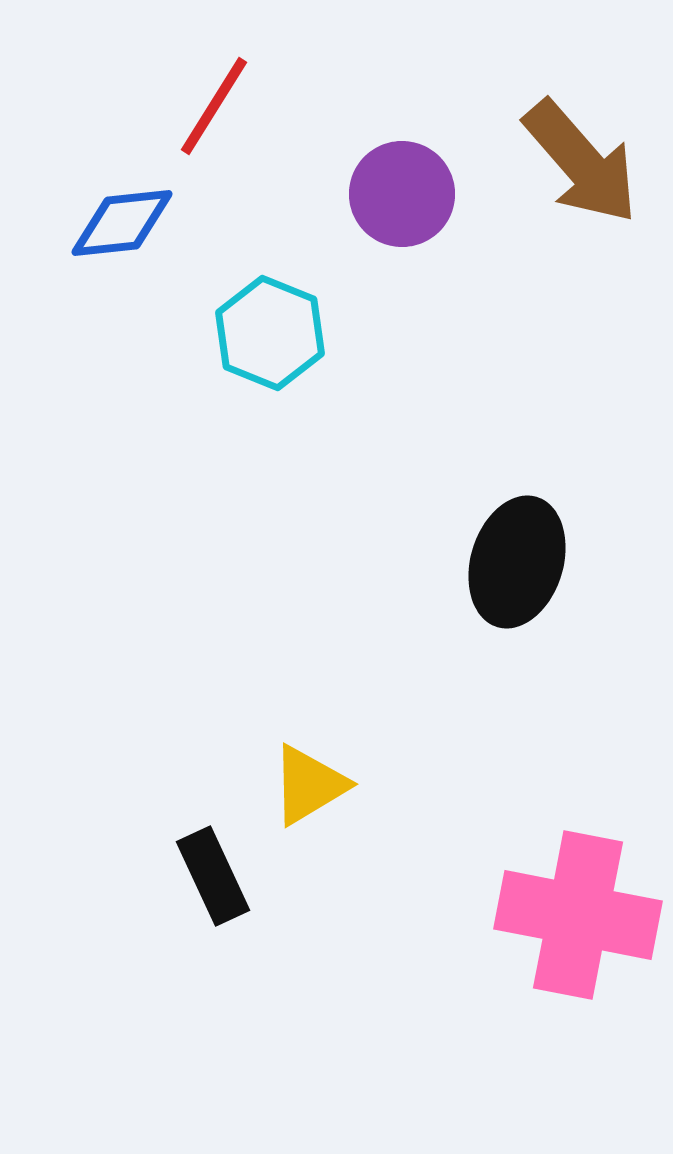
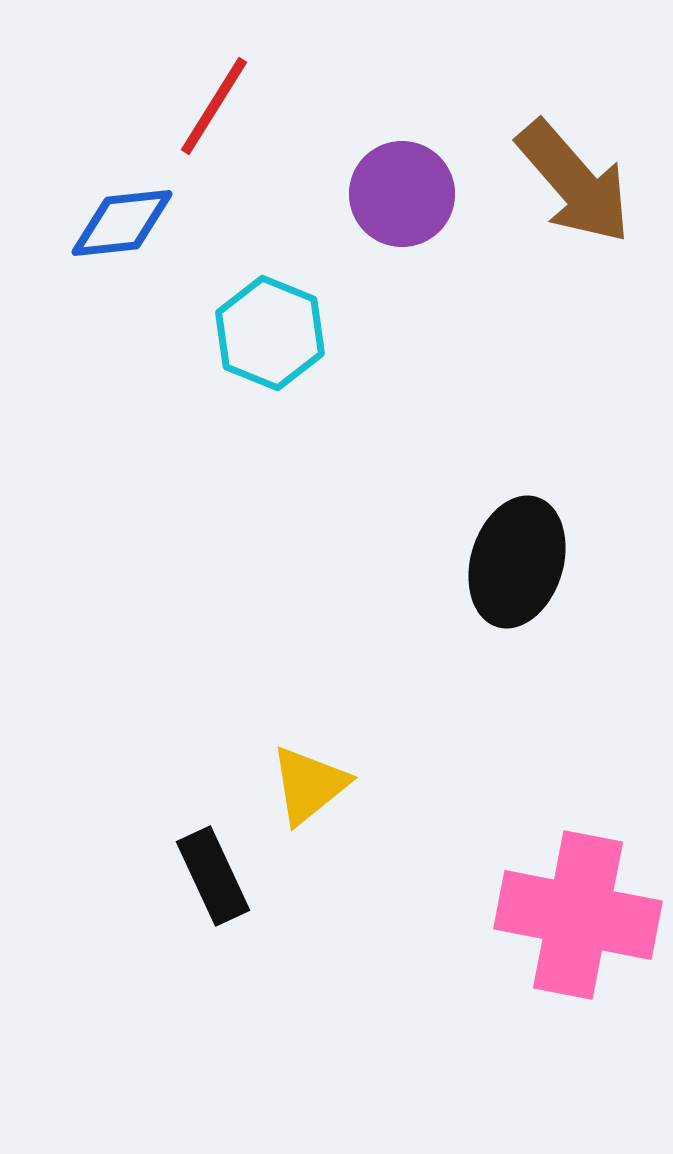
brown arrow: moved 7 px left, 20 px down
yellow triangle: rotated 8 degrees counterclockwise
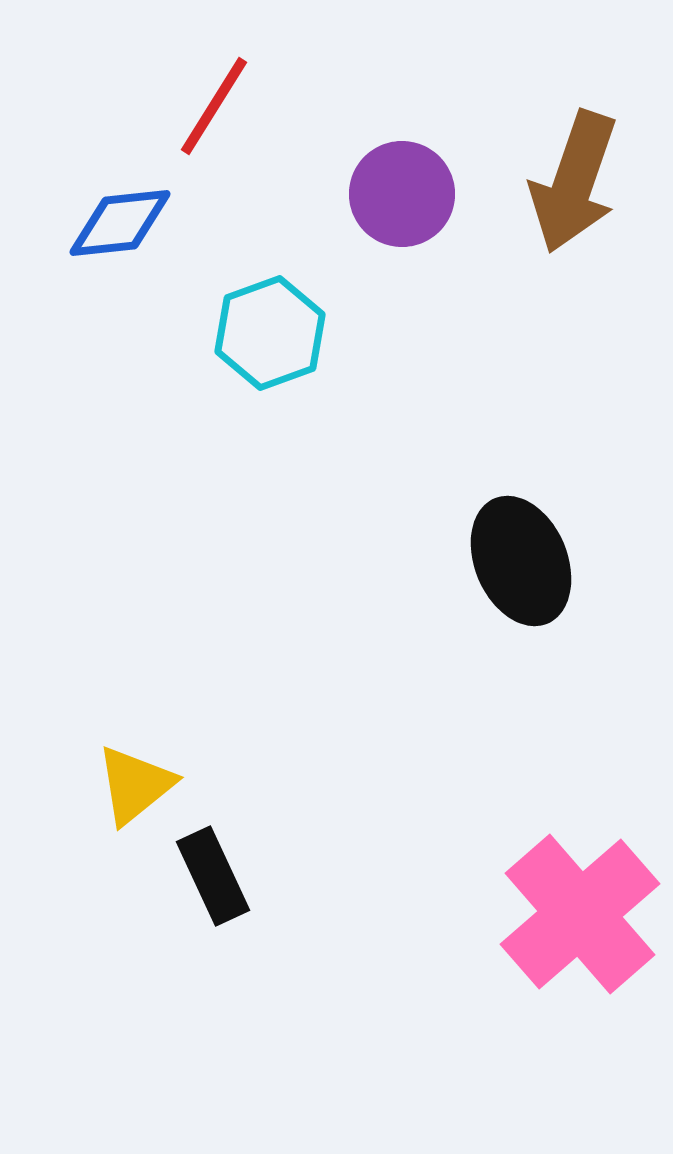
brown arrow: rotated 60 degrees clockwise
blue diamond: moved 2 px left
cyan hexagon: rotated 18 degrees clockwise
black ellipse: moved 4 px right, 1 px up; rotated 40 degrees counterclockwise
yellow triangle: moved 174 px left
pink cross: moved 2 px right, 1 px up; rotated 38 degrees clockwise
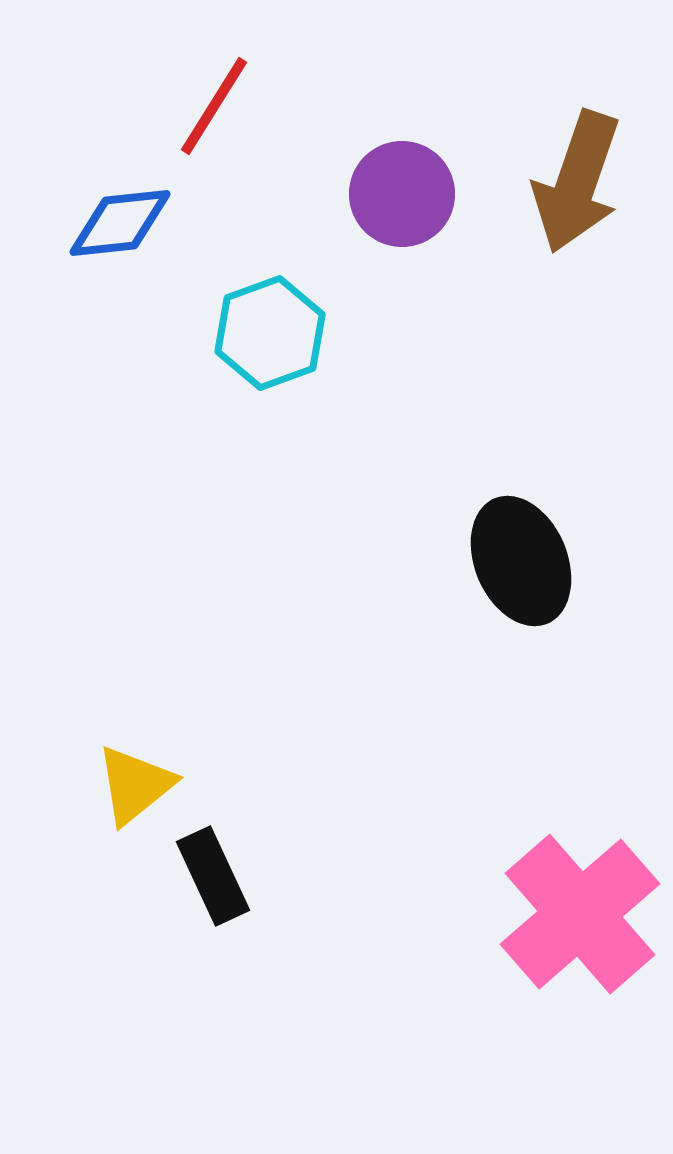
brown arrow: moved 3 px right
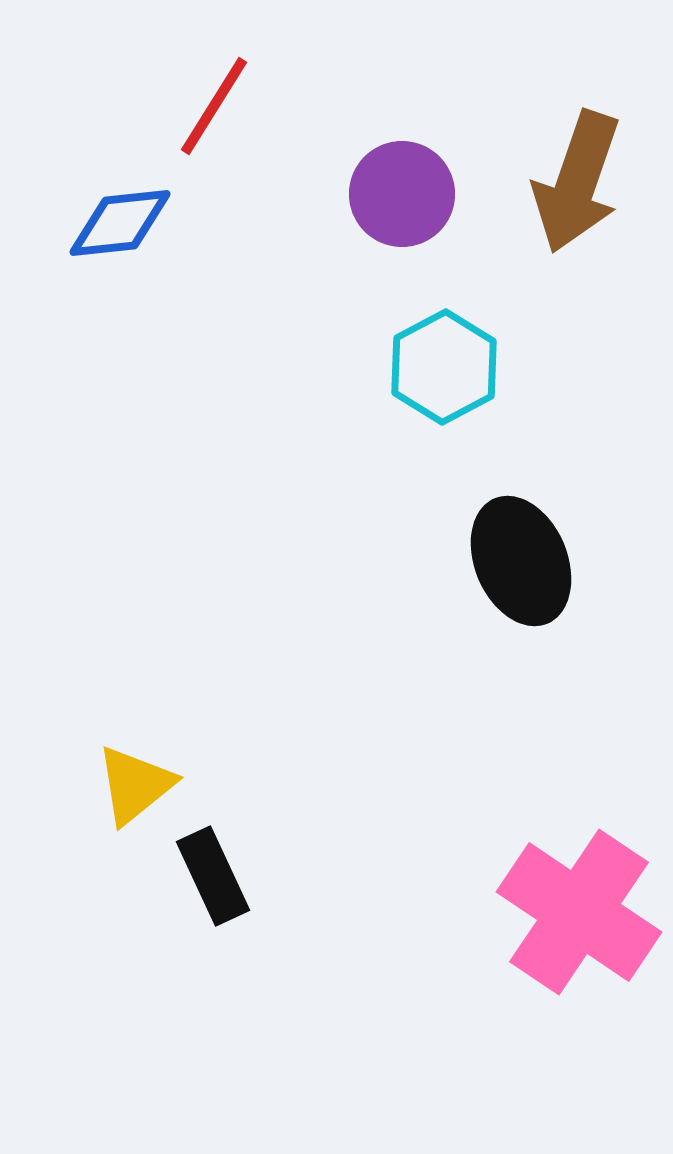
cyan hexagon: moved 174 px right, 34 px down; rotated 8 degrees counterclockwise
pink cross: moved 1 px left, 2 px up; rotated 15 degrees counterclockwise
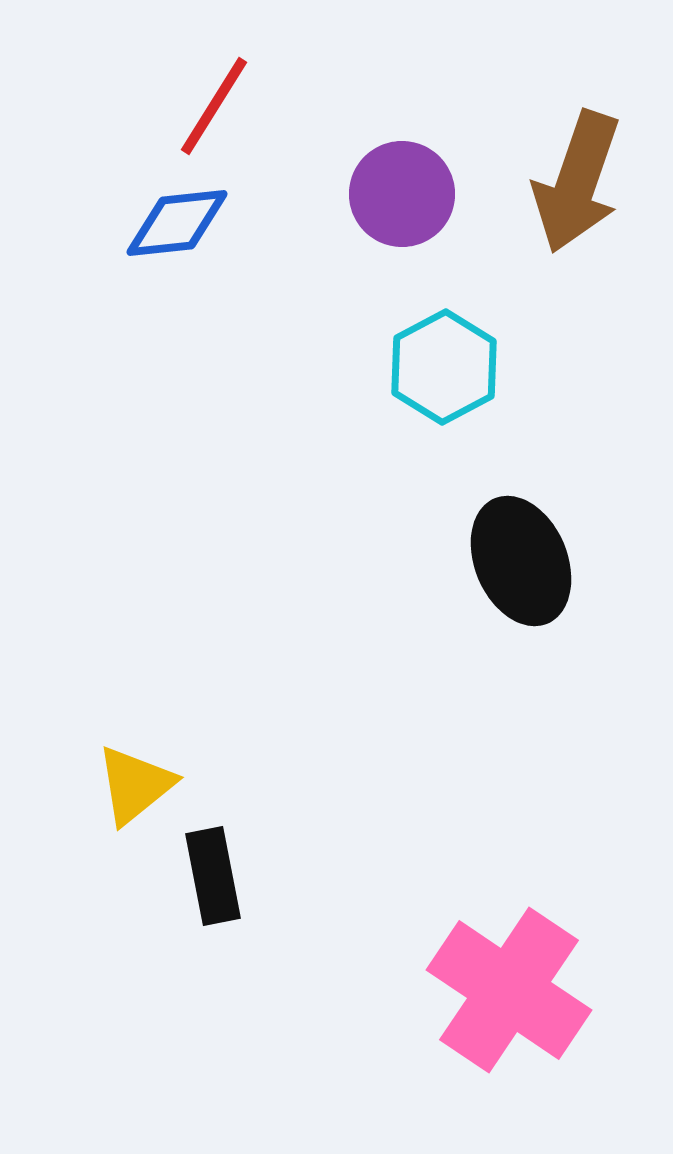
blue diamond: moved 57 px right
black rectangle: rotated 14 degrees clockwise
pink cross: moved 70 px left, 78 px down
